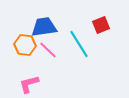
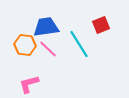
blue trapezoid: moved 2 px right
pink line: moved 1 px up
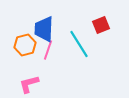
blue trapezoid: moved 2 px left, 2 px down; rotated 80 degrees counterclockwise
orange hexagon: rotated 20 degrees counterclockwise
pink line: moved 1 px down; rotated 66 degrees clockwise
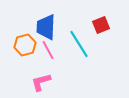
blue trapezoid: moved 2 px right, 2 px up
pink line: rotated 48 degrees counterclockwise
pink L-shape: moved 12 px right, 2 px up
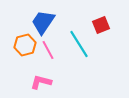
blue trapezoid: moved 3 px left, 5 px up; rotated 32 degrees clockwise
pink L-shape: rotated 30 degrees clockwise
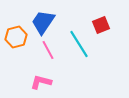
orange hexagon: moved 9 px left, 8 px up
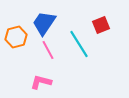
blue trapezoid: moved 1 px right, 1 px down
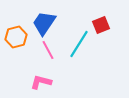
cyan line: rotated 64 degrees clockwise
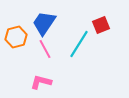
pink line: moved 3 px left, 1 px up
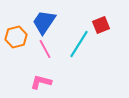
blue trapezoid: moved 1 px up
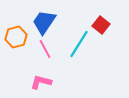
red square: rotated 30 degrees counterclockwise
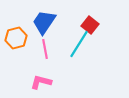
red square: moved 11 px left
orange hexagon: moved 1 px down
pink line: rotated 18 degrees clockwise
